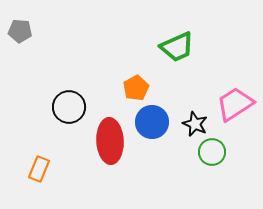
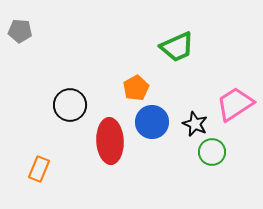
black circle: moved 1 px right, 2 px up
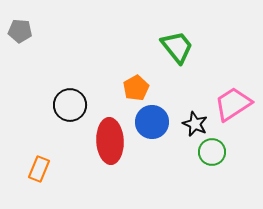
green trapezoid: rotated 105 degrees counterclockwise
pink trapezoid: moved 2 px left
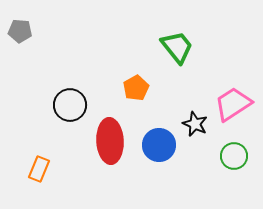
blue circle: moved 7 px right, 23 px down
green circle: moved 22 px right, 4 px down
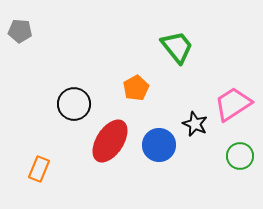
black circle: moved 4 px right, 1 px up
red ellipse: rotated 36 degrees clockwise
green circle: moved 6 px right
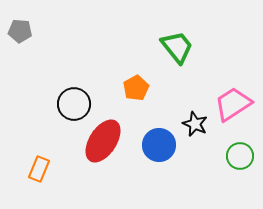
red ellipse: moved 7 px left
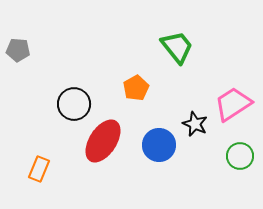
gray pentagon: moved 2 px left, 19 px down
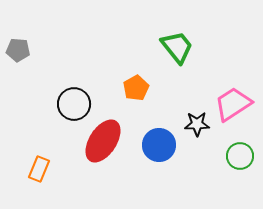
black star: moved 2 px right; rotated 25 degrees counterclockwise
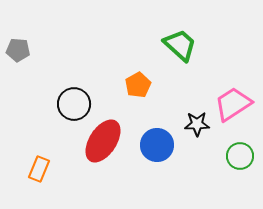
green trapezoid: moved 3 px right, 2 px up; rotated 9 degrees counterclockwise
orange pentagon: moved 2 px right, 3 px up
blue circle: moved 2 px left
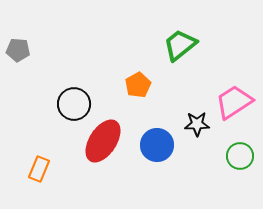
green trapezoid: rotated 81 degrees counterclockwise
pink trapezoid: moved 1 px right, 2 px up
